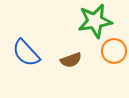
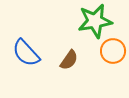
orange circle: moved 1 px left
brown semicircle: moved 2 px left; rotated 35 degrees counterclockwise
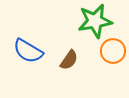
blue semicircle: moved 2 px right, 2 px up; rotated 16 degrees counterclockwise
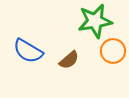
brown semicircle: rotated 15 degrees clockwise
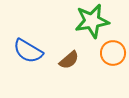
green star: moved 3 px left
orange circle: moved 2 px down
